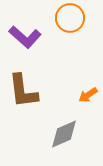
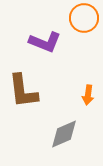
orange circle: moved 14 px right
purple L-shape: moved 20 px right, 5 px down; rotated 20 degrees counterclockwise
orange arrow: rotated 48 degrees counterclockwise
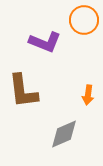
orange circle: moved 2 px down
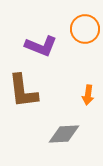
orange circle: moved 1 px right, 9 px down
purple L-shape: moved 4 px left, 4 px down
gray diamond: rotated 20 degrees clockwise
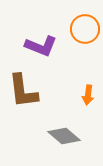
gray diamond: moved 2 px down; rotated 44 degrees clockwise
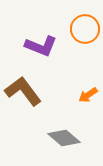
brown L-shape: rotated 150 degrees clockwise
orange arrow: rotated 48 degrees clockwise
gray diamond: moved 2 px down
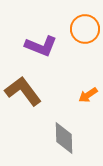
gray diamond: rotated 48 degrees clockwise
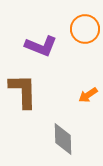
brown L-shape: rotated 36 degrees clockwise
gray diamond: moved 1 px left, 1 px down
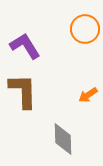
purple L-shape: moved 16 px left; rotated 144 degrees counterclockwise
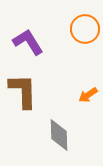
purple L-shape: moved 3 px right, 4 px up
gray diamond: moved 4 px left, 4 px up
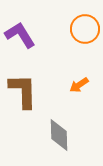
purple L-shape: moved 8 px left, 7 px up
orange arrow: moved 9 px left, 10 px up
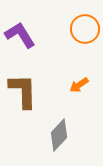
gray diamond: rotated 44 degrees clockwise
